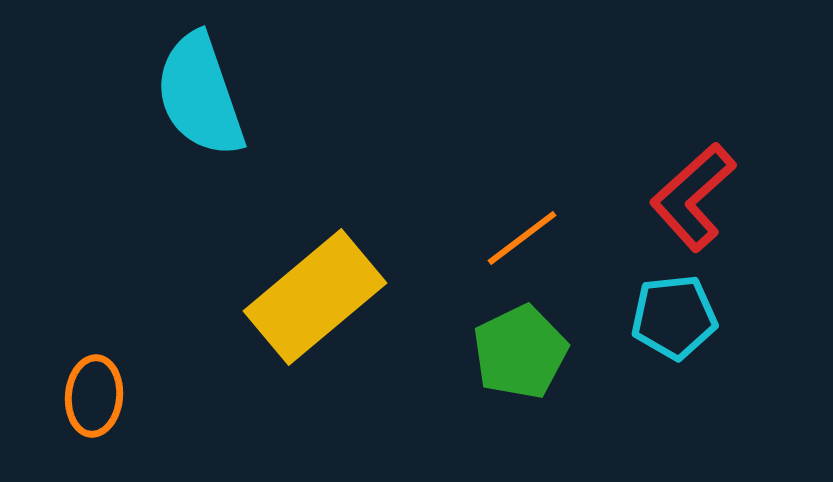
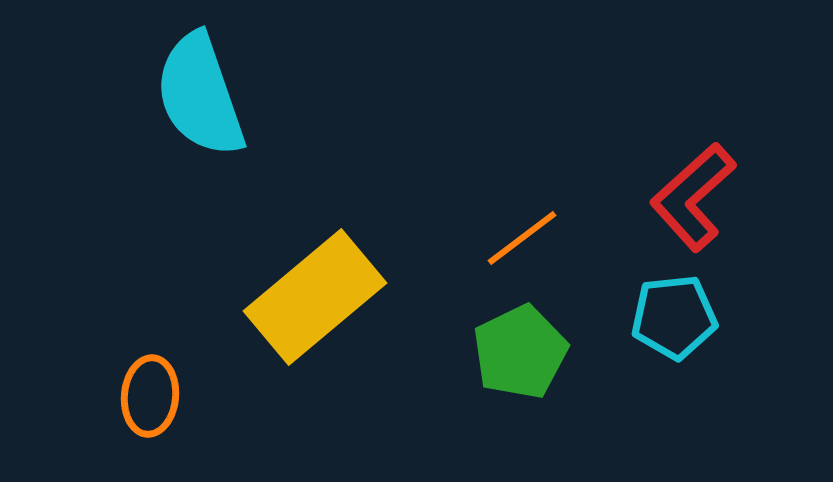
orange ellipse: moved 56 px right
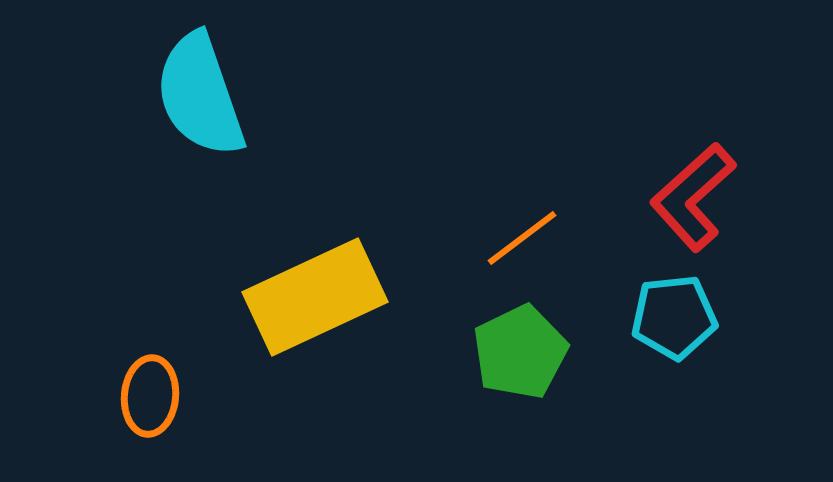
yellow rectangle: rotated 15 degrees clockwise
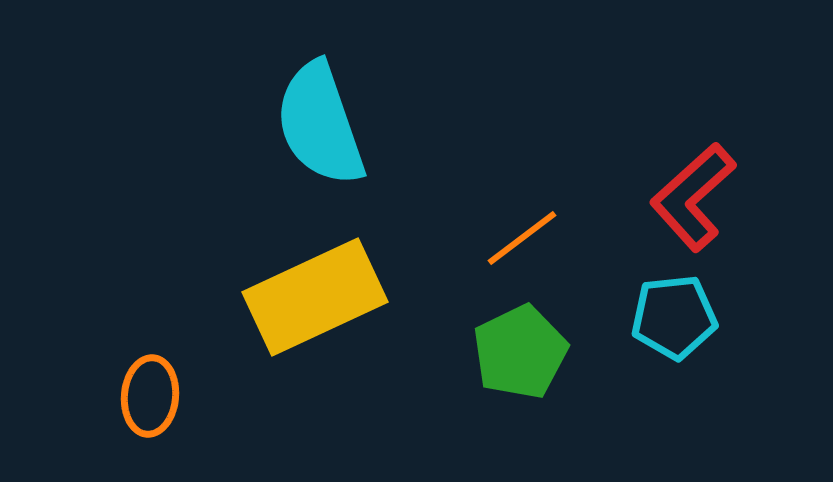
cyan semicircle: moved 120 px right, 29 px down
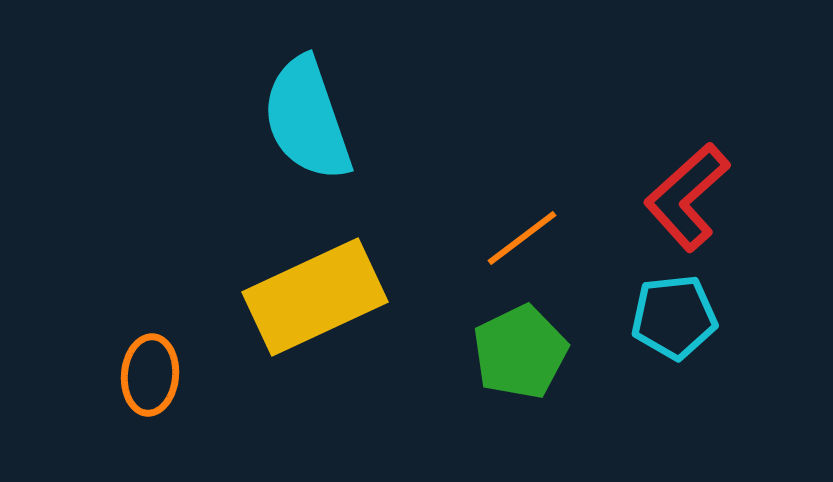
cyan semicircle: moved 13 px left, 5 px up
red L-shape: moved 6 px left
orange ellipse: moved 21 px up
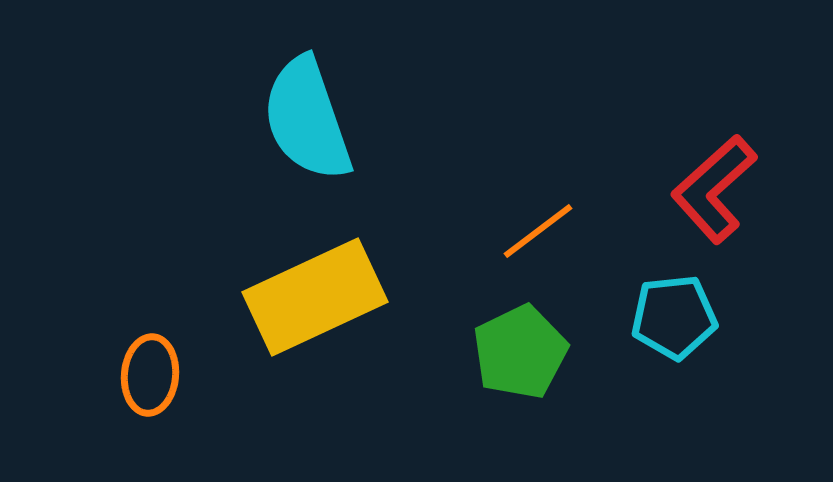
red L-shape: moved 27 px right, 8 px up
orange line: moved 16 px right, 7 px up
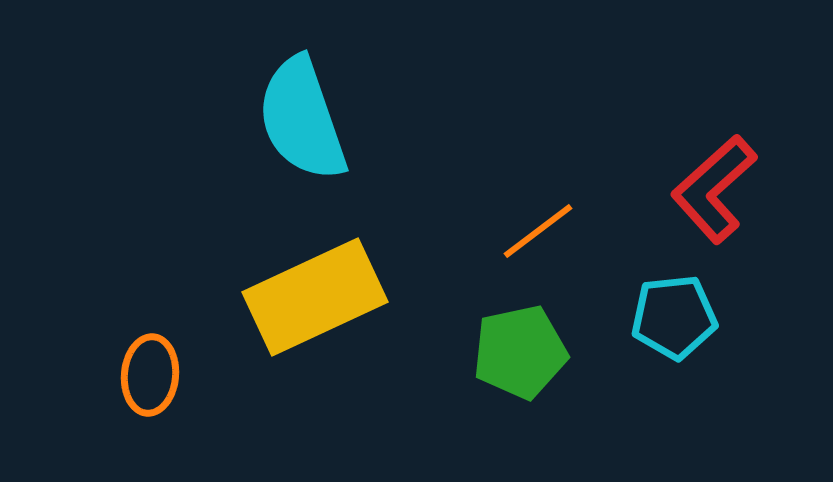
cyan semicircle: moved 5 px left
green pentagon: rotated 14 degrees clockwise
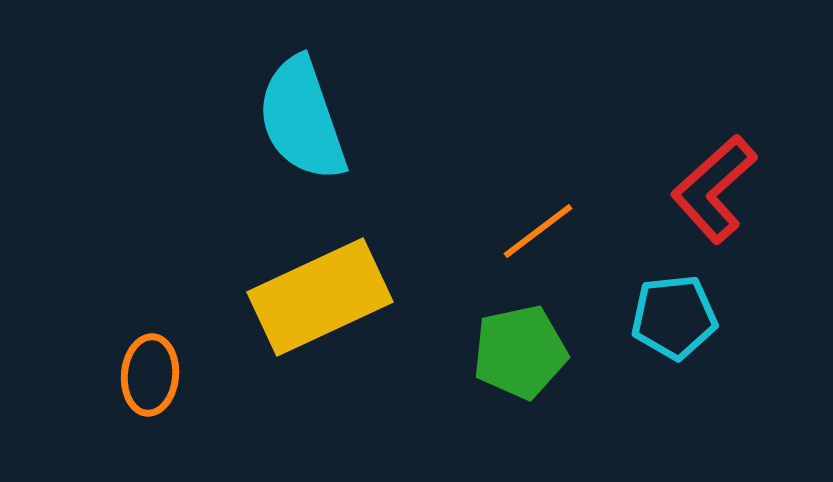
yellow rectangle: moved 5 px right
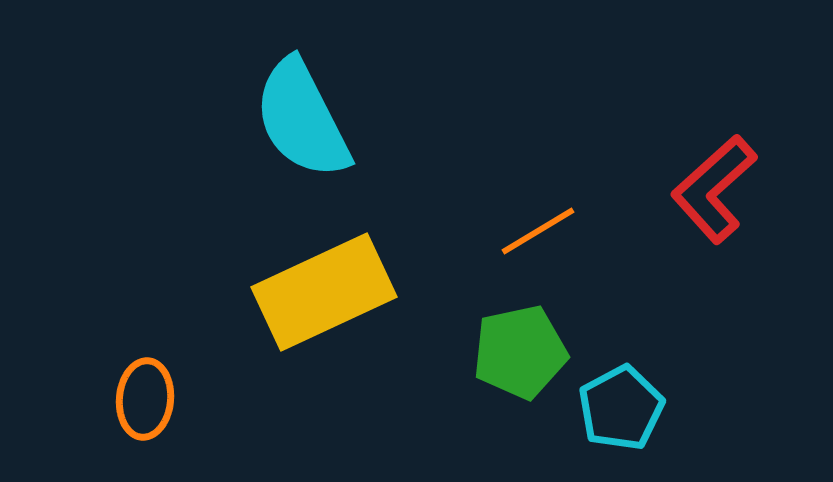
cyan semicircle: rotated 8 degrees counterclockwise
orange line: rotated 6 degrees clockwise
yellow rectangle: moved 4 px right, 5 px up
cyan pentagon: moved 53 px left, 91 px down; rotated 22 degrees counterclockwise
orange ellipse: moved 5 px left, 24 px down
